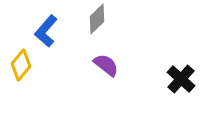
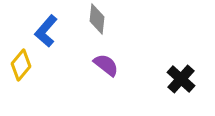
gray diamond: rotated 40 degrees counterclockwise
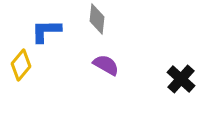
blue L-shape: rotated 48 degrees clockwise
purple semicircle: rotated 8 degrees counterclockwise
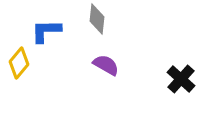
yellow diamond: moved 2 px left, 2 px up
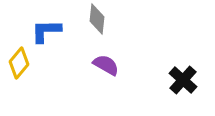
black cross: moved 2 px right, 1 px down
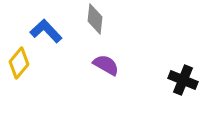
gray diamond: moved 2 px left
blue L-shape: rotated 48 degrees clockwise
black cross: rotated 20 degrees counterclockwise
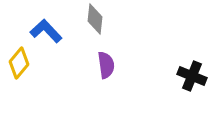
purple semicircle: rotated 52 degrees clockwise
black cross: moved 9 px right, 4 px up
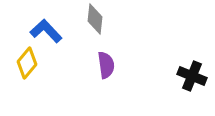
yellow diamond: moved 8 px right
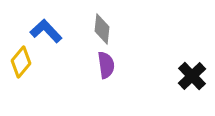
gray diamond: moved 7 px right, 10 px down
yellow diamond: moved 6 px left, 1 px up
black cross: rotated 24 degrees clockwise
